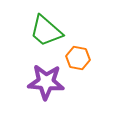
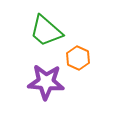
orange hexagon: rotated 15 degrees clockwise
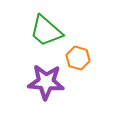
orange hexagon: rotated 10 degrees counterclockwise
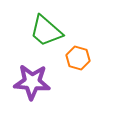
purple star: moved 14 px left
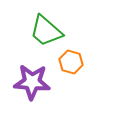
orange hexagon: moved 7 px left, 4 px down
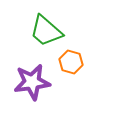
purple star: rotated 12 degrees counterclockwise
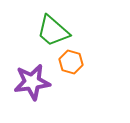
green trapezoid: moved 7 px right
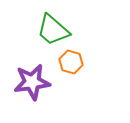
green trapezoid: moved 1 px up
